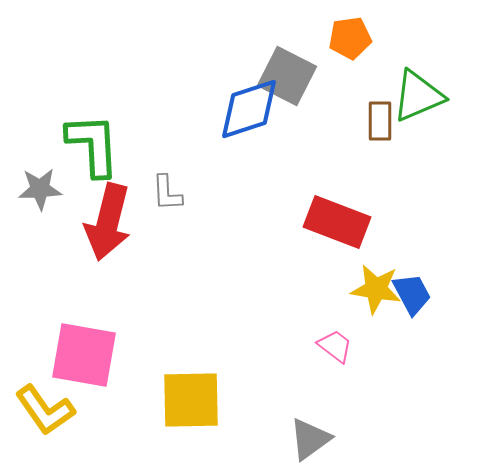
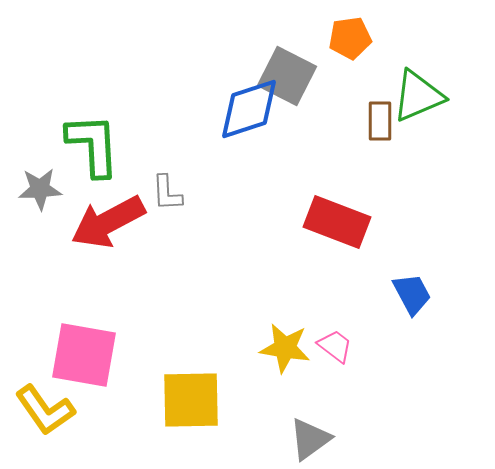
red arrow: rotated 48 degrees clockwise
yellow star: moved 91 px left, 59 px down
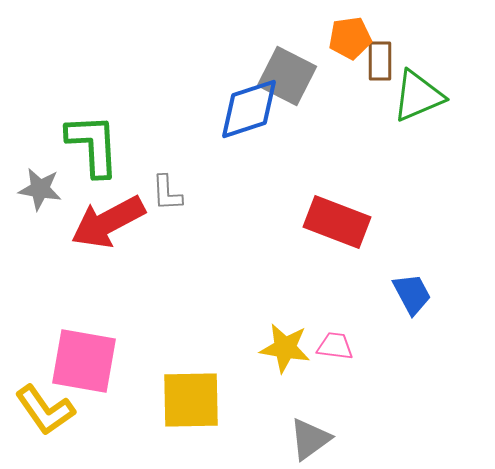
brown rectangle: moved 60 px up
gray star: rotated 12 degrees clockwise
pink trapezoid: rotated 30 degrees counterclockwise
pink square: moved 6 px down
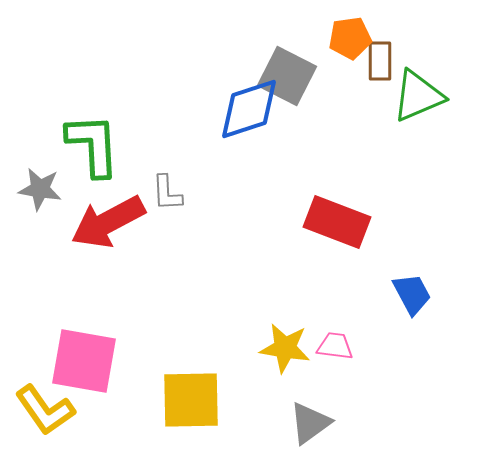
gray triangle: moved 16 px up
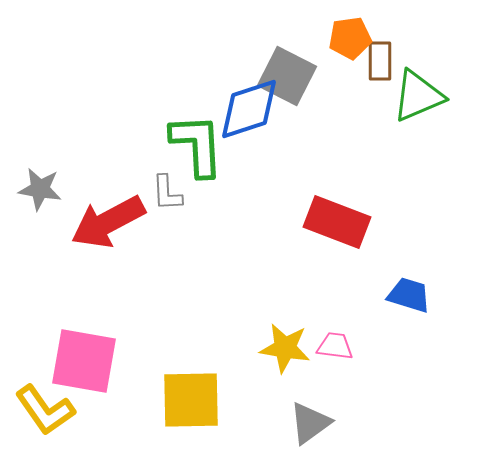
green L-shape: moved 104 px right
blue trapezoid: moved 3 px left, 1 px down; rotated 45 degrees counterclockwise
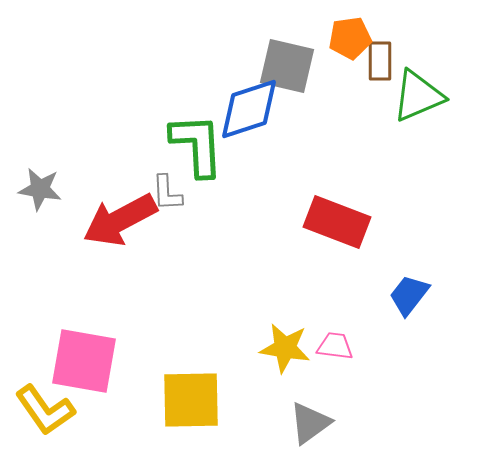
gray square: moved 10 px up; rotated 14 degrees counterclockwise
red arrow: moved 12 px right, 2 px up
blue trapezoid: rotated 69 degrees counterclockwise
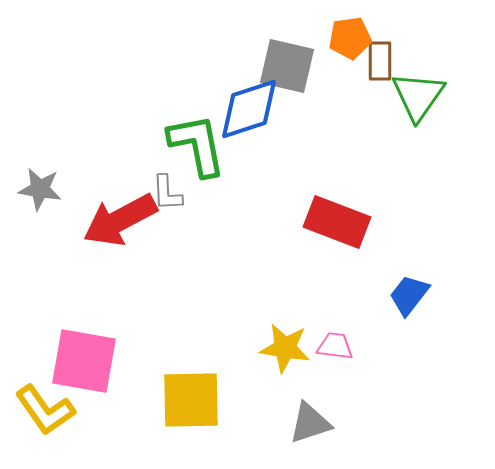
green triangle: rotated 32 degrees counterclockwise
green L-shape: rotated 8 degrees counterclockwise
gray triangle: rotated 18 degrees clockwise
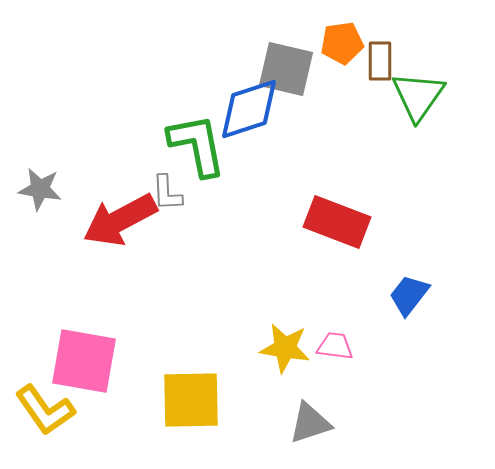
orange pentagon: moved 8 px left, 5 px down
gray square: moved 1 px left, 3 px down
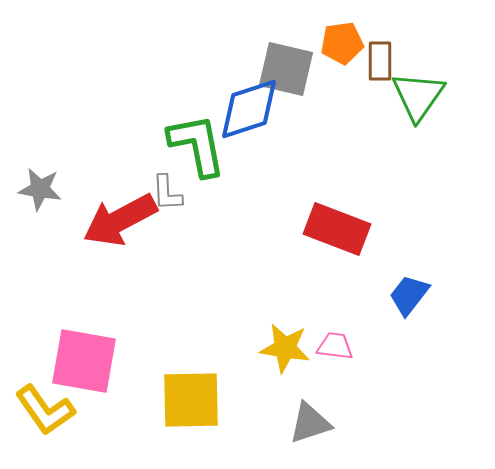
red rectangle: moved 7 px down
